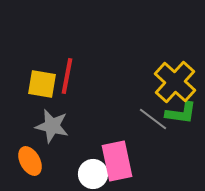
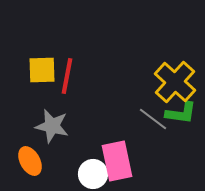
yellow square: moved 14 px up; rotated 12 degrees counterclockwise
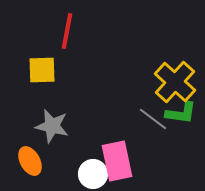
red line: moved 45 px up
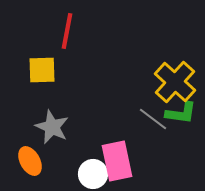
gray star: moved 1 px down; rotated 12 degrees clockwise
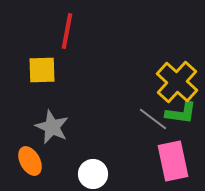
yellow cross: moved 2 px right
pink rectangle: moved 56 px right
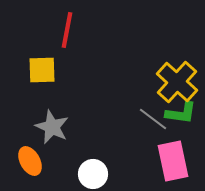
red line: moved 1 px up
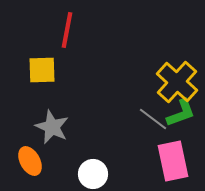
green L-shape: rotated 28 degrees counterclockwise
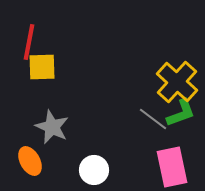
red line: moved 38 px left, 12 px down
yellow square: moved 3 px up
pink rectangle: moved 1 px left, 6 px down
white circle: moved 1 px right, 4 px up
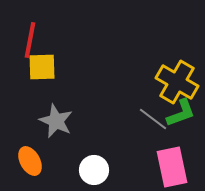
red line: moved 1 px right, 2 px up
yellow cross: rotated 12 degrees counterclockwise
gray star: moved 4 px right, 6 px up
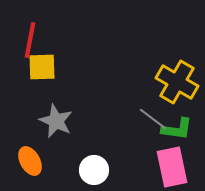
green L-shape: moved 4 px left, 16 px down; rotated 28 degrees clockwise
